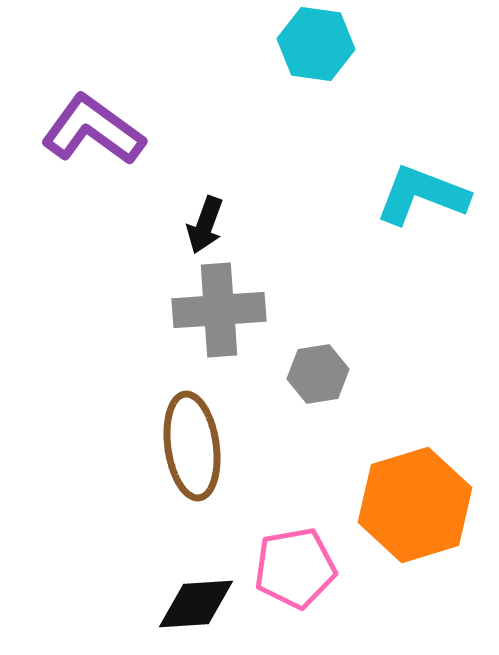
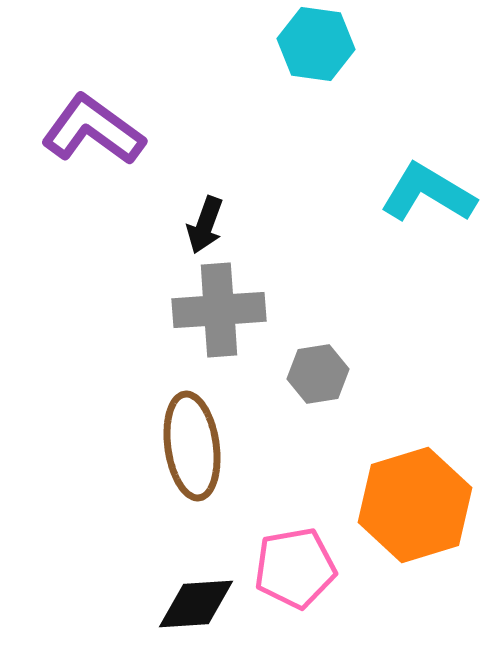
cyan L-shape: moved 6 px right, 2 px up; rotated 10 degrees clockwise
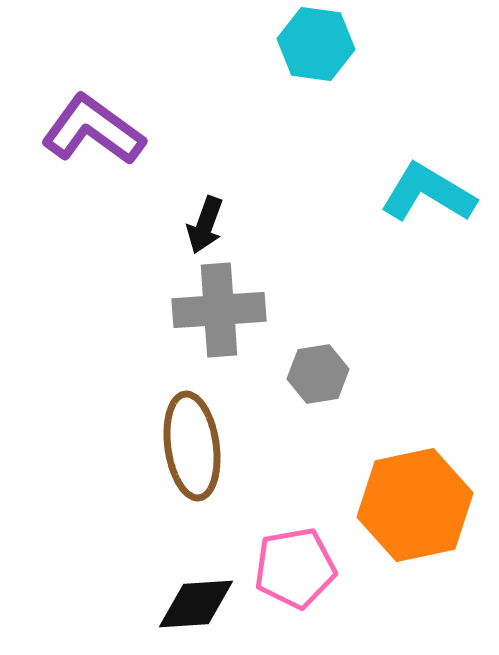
orange hexagon: rotated 5 degrees clockwise
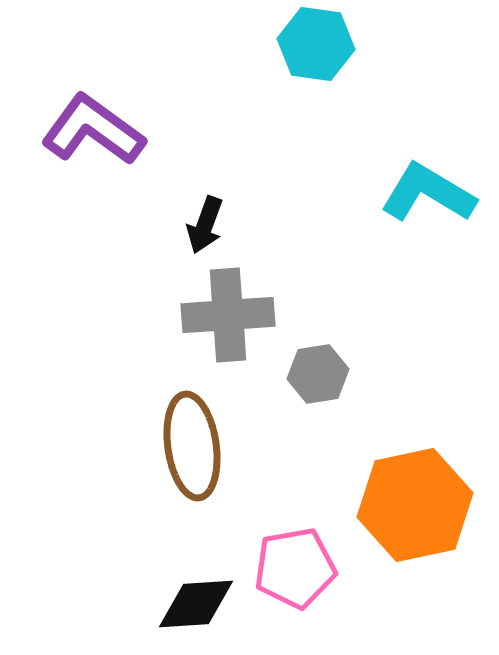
gray cross: moved 9 px right, 5 px down
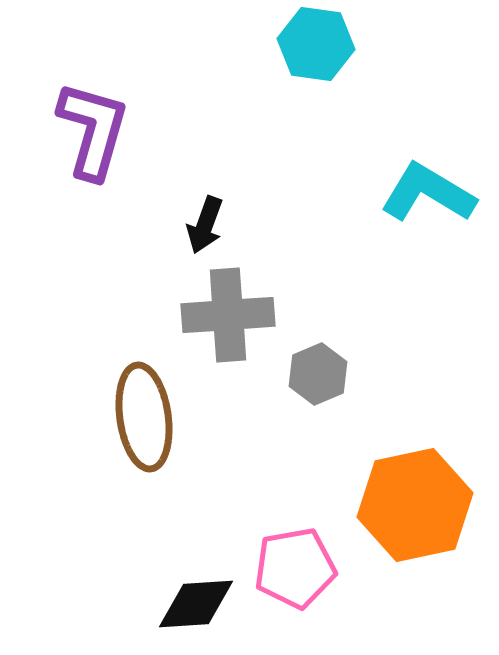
purple L-shape: rotated 70 degrees clockwise
gray hexagon: rotated 14 degrees counterclockwise
brown ellipse: moved 48 px left, 29 px up
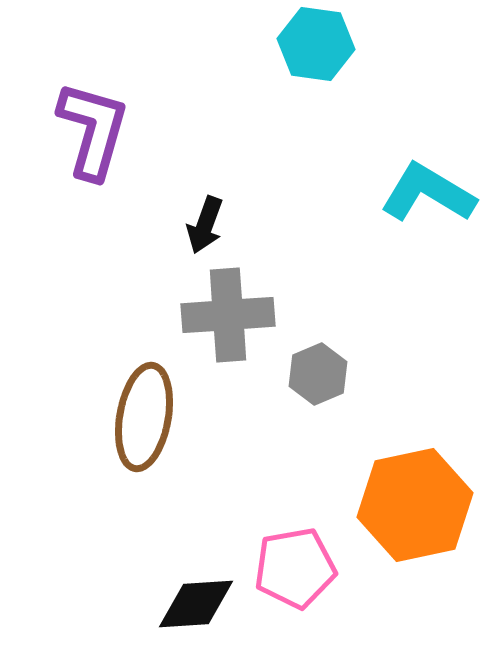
brown ellipse: rotated 18 degrees clockwise
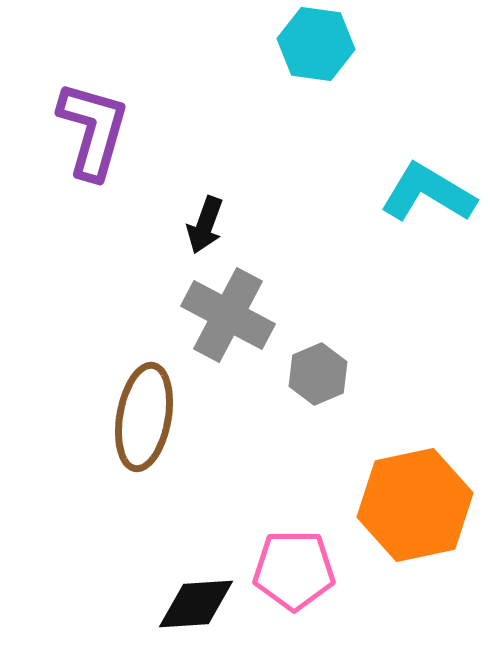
gray cross: rotated 32 degrees clockwise
pink pentagon: moved 1 px left, 2 px down; rotated 10 degrees clockwise
